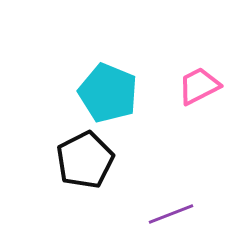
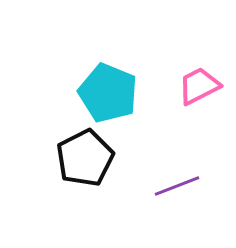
black pentagon: moved 2 px up
purple line: moved 6 px right, 28 px up
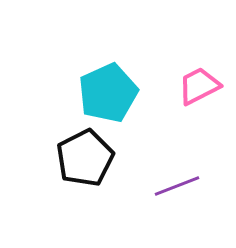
cyan pentagon: rotated 26 degrees clockwise
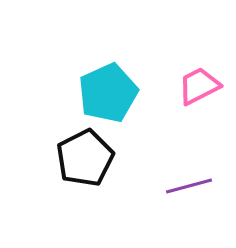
purple line: moved 12 px right; rotated 6 degrees clockwise
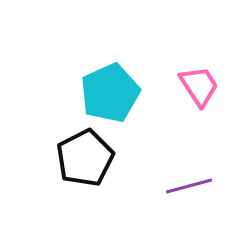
pink trapezoid: rotated 84 degrees clockwise
cyan pentagon: moved 2 px right
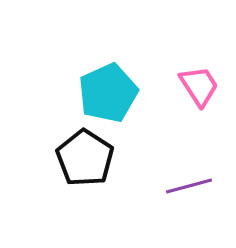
cyan pentagon: moved 2 px left
black pentagon: rotated 12 degrees counterclockwise
